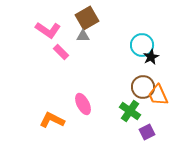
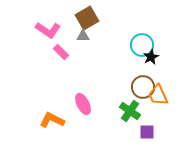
purple square: rotated 28 degrees clockwise
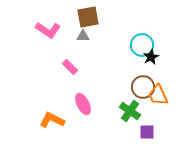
brown square: moved 1 px right, 1 px up; rotated 20 degrees clockwise
pink rectangle: moved 9 px right, 15 px down
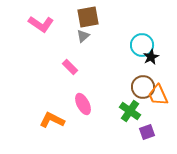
pink L-shape: moved 7 px left, 6 px up
gray triangle: rotated 40 degrees counterclockwise
purple square: rotated 21 degrees counterclockwise
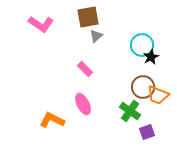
gray triangle: moved 13 px right
pink rectangle: moved 15 px right, 2 px down
orange trapezoid: rotated 45 degrees counterclockwise
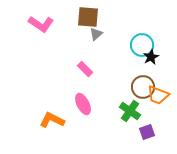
brown square: rotated 15 degrees clockwise
gray triangle: moved 2 px up
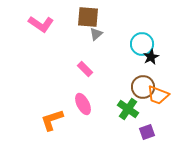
cyan circle: moved 1 px up
green cross: moved 2 px left, 2 px up
orange L-shape: rotated 45 degrees counterclockwise
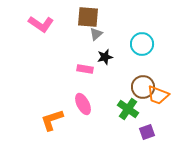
black star: moved 46 px left; rotated 14 degrees clockwise
pink rectangle: rotated 35 degrees counterclockwise
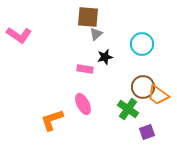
pink L-shape: moved 22 px left, 11 px down
orange trapezoid: rotated 15 degrees clockwise
